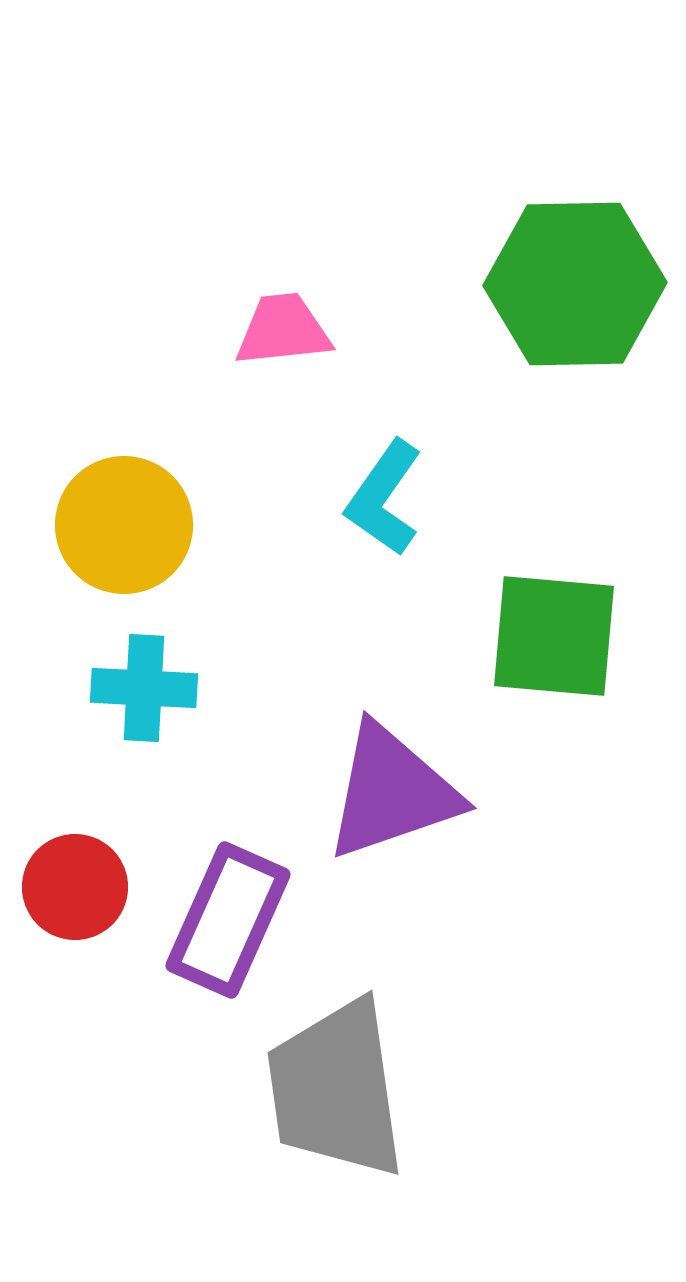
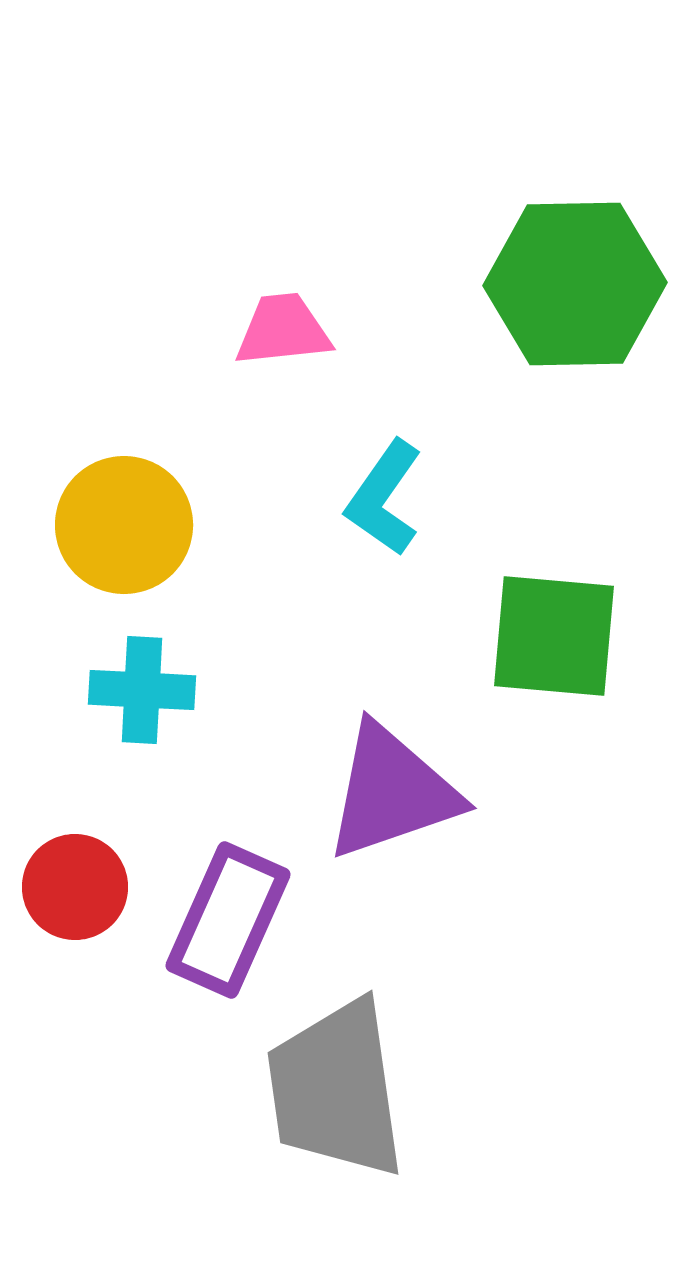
cyan cross: moved 2 px left, 2 px down
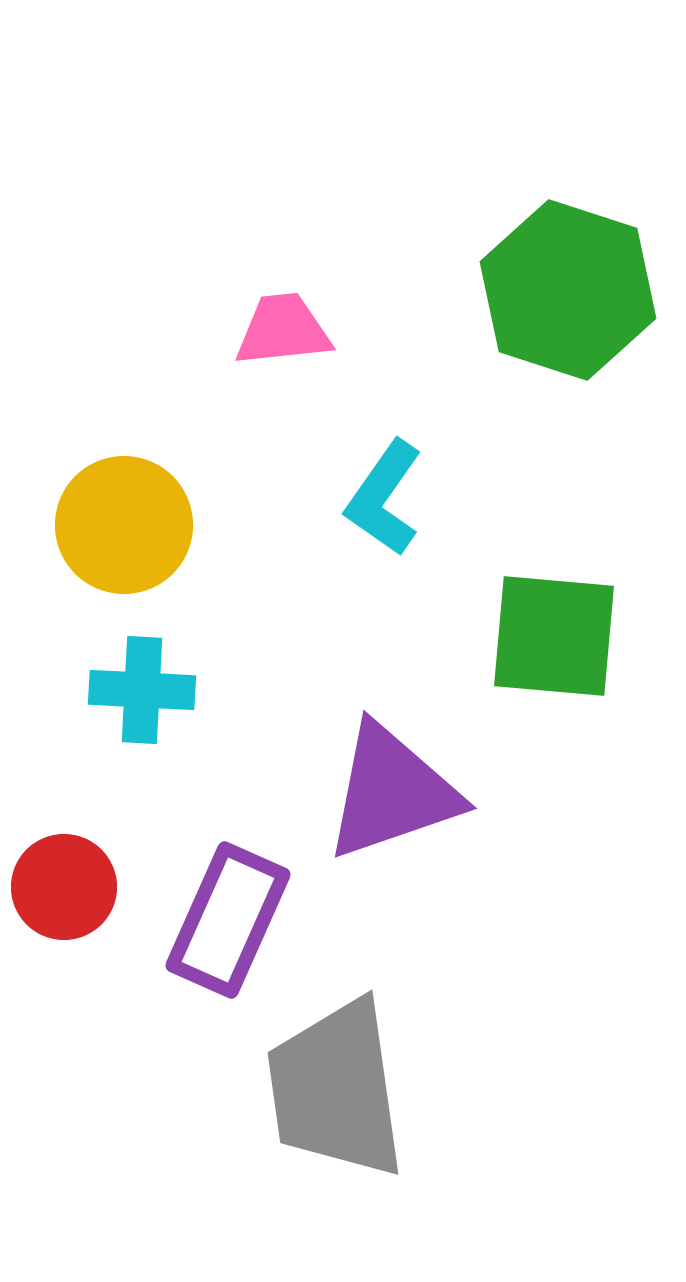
green hexagon: moved 7 px left, 6 px down; rotated 19 degrees clockwise
red circle: moved 11 px left
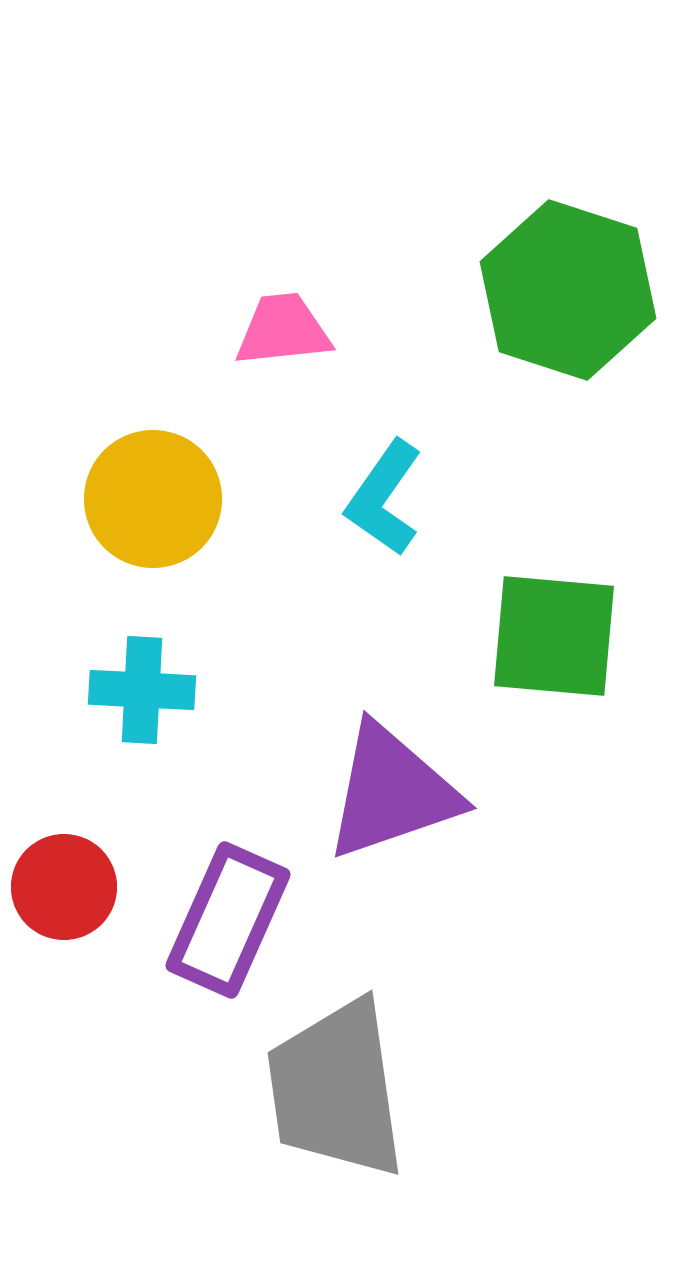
yellow circle: moved 29 px right, 26 px up
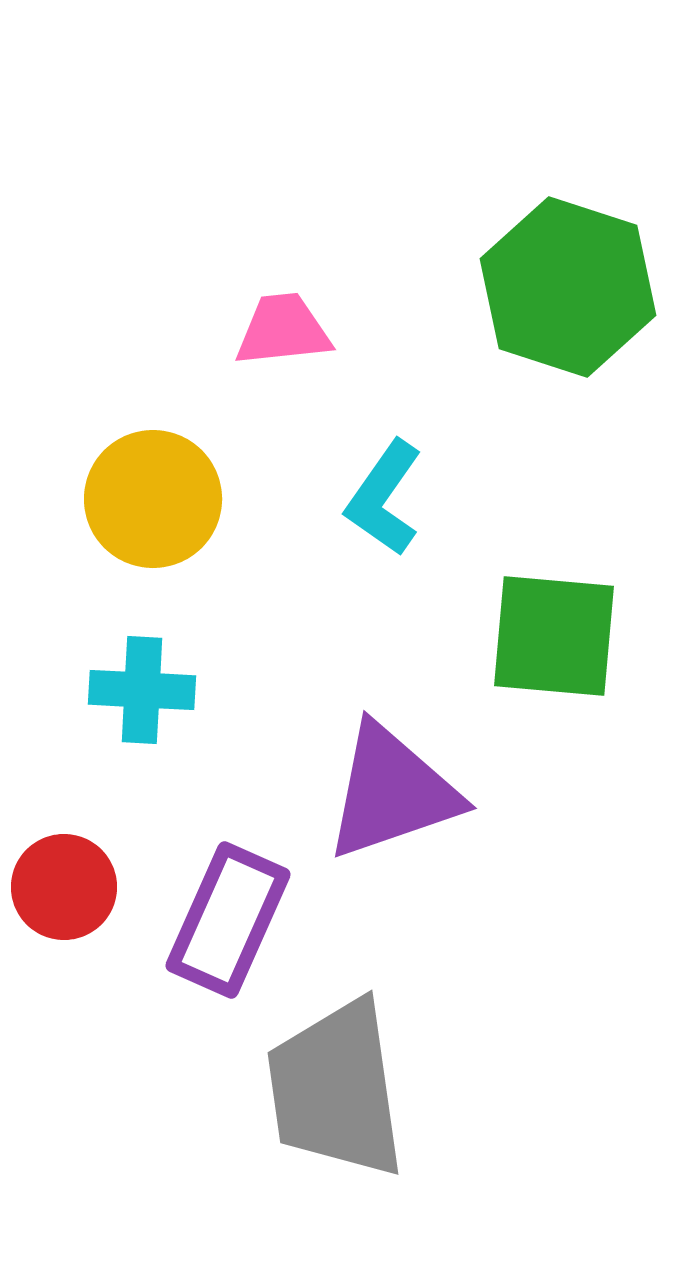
green hexagon: moved 3 px up
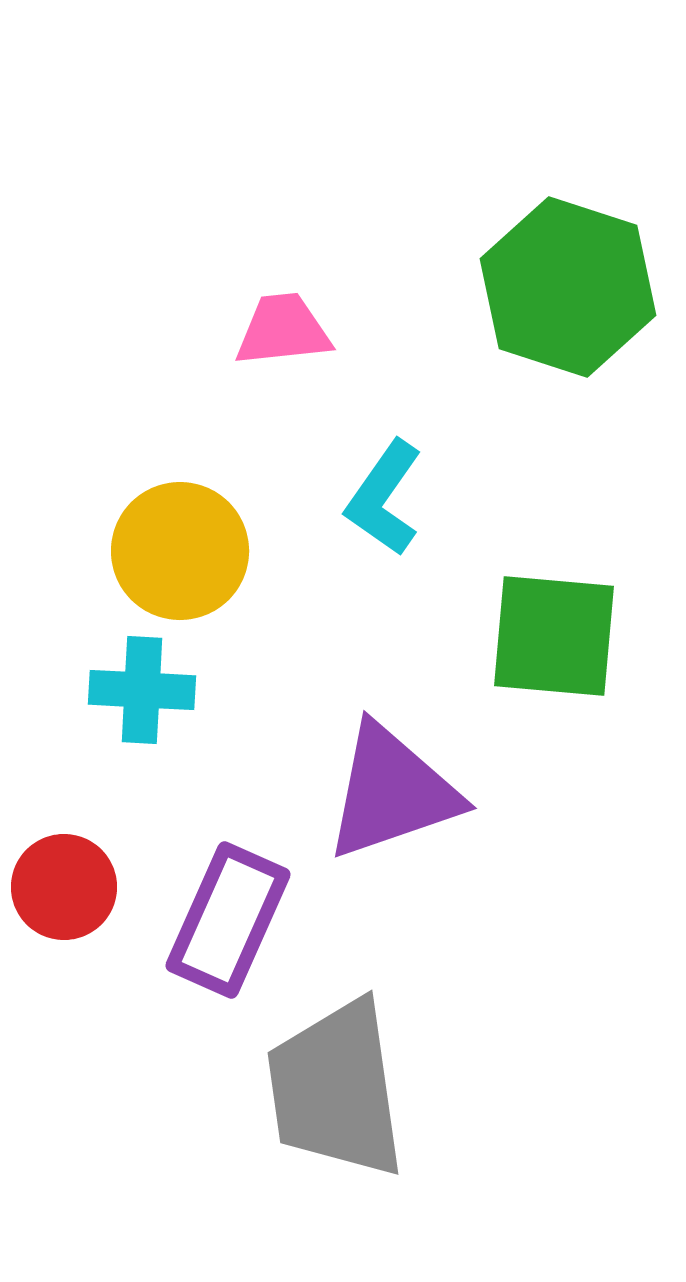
yellow circle: moved 27 px right, 52 px down
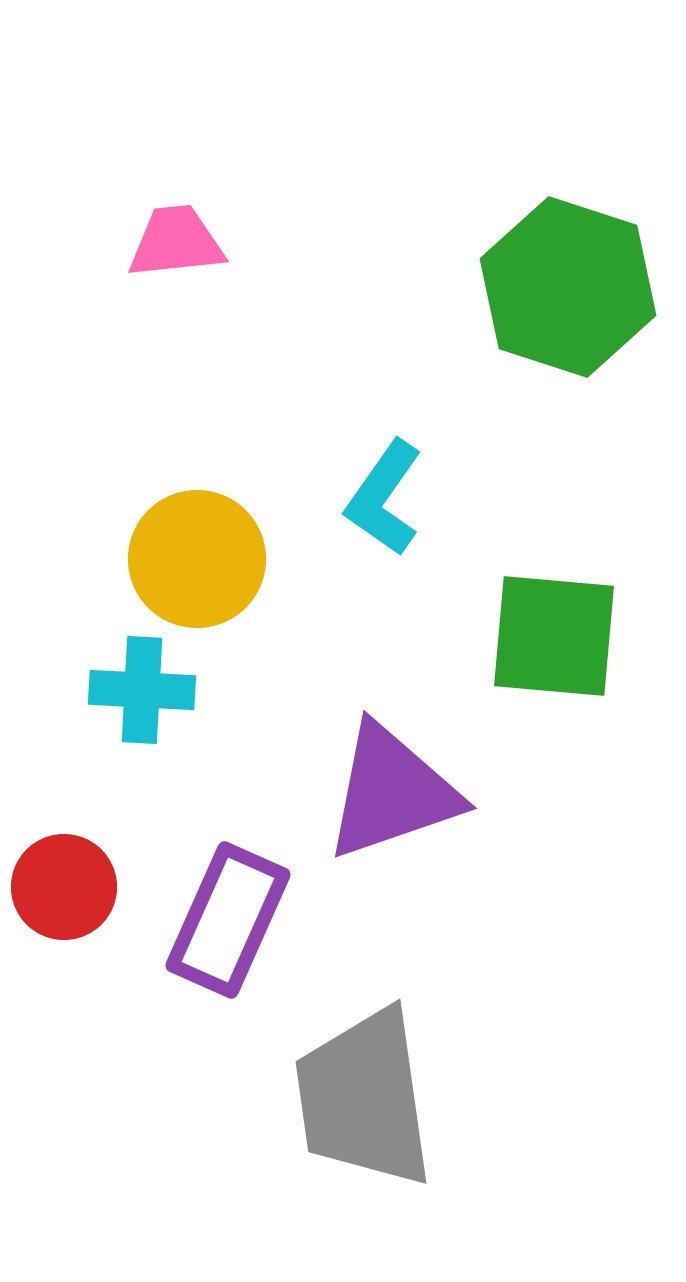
pink trapezoid: moved 107 px left, 88 px up
yellow circle: moved 17 px right, 8 px down
gray trapezoid: moved 28 px right, 9 px down
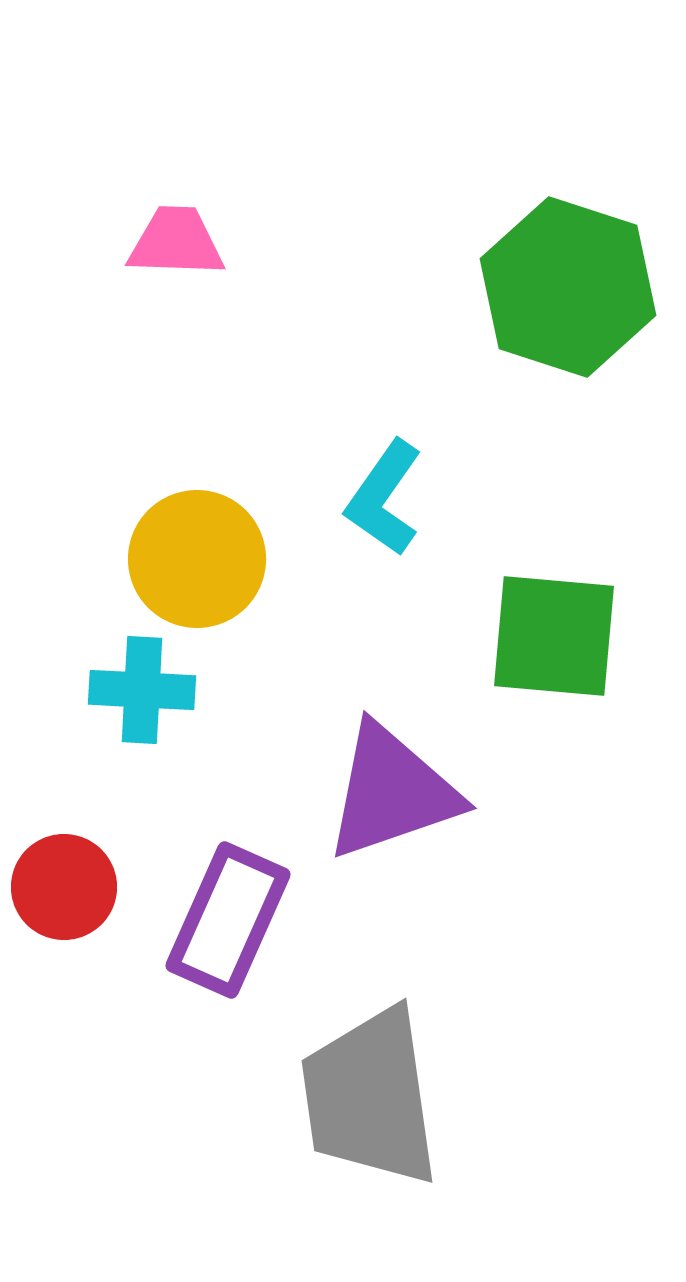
pink trapezoid: rotated 8 degrees clockwise
gray trapezoid: moved 6 px right, 1 px up
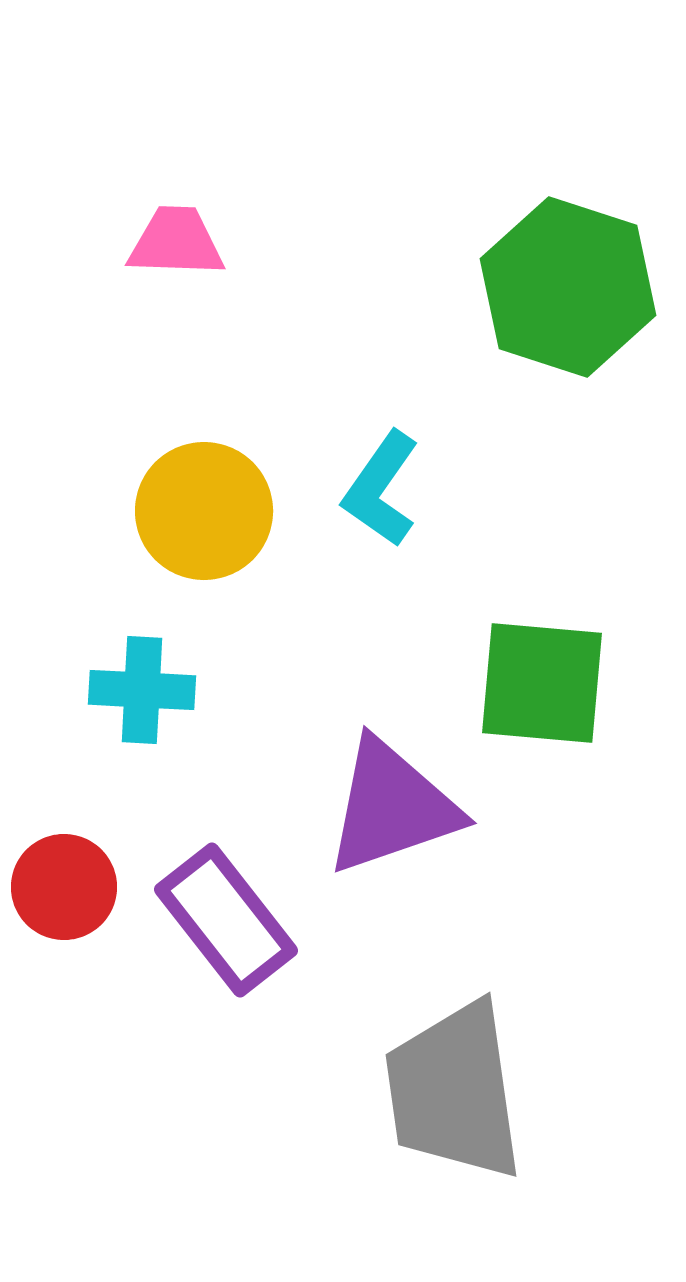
cyan L-shape: moved 3 px left, 9 px up
yellow circle: moved 7 px right, 48 px up
green square: moved 12 px left, 47 px down
purple triangle: moved 15 px down
purple rectangle: moved 2 px left; rotated 62 degrees counterclockwise
gray trapezoid: moved 84 px right, 6 px up
